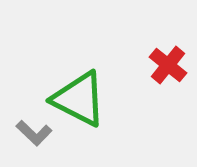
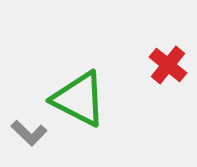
gray L-shape: moved 5 px left
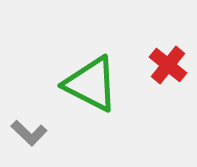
green triangle: moved 12 px right, 15 px up
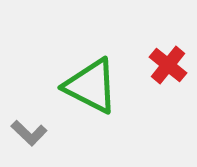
green triangle: moved 2 px down
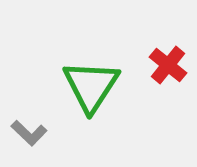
green triangle: rotated 36 degrees clockwise
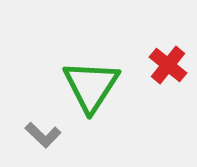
gray L-shape: moved 14 px right, 2 px down
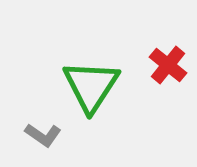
gray L-shape: rotated 9 degrees counterclockwise
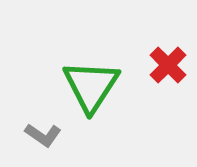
red cross: rotated 6 degrees clockwise
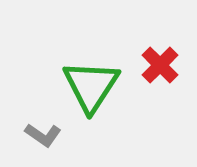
red cross: moved 8 px left
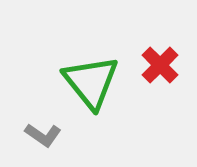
green triangle: moved 4 px up; rotated 12 degrees counterclockwise
